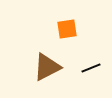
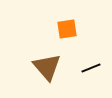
brown triangle: rotated 44 degrees counterclockwise
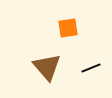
orange square: moved 1 px right, 1 px up
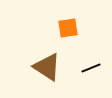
brown triangle: rotated 16 degrees counterclockwise
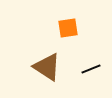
black line: moved 1 px down
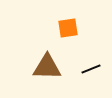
brown triangle: rotated 32 degrees counterclockwise
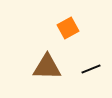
orange square: rotated 20 degrees counterclockwise
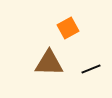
brown triangle: moved 2 px right, 4 px up
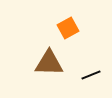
black line: moved 6 px down
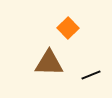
orange square: rotated 15 degrees counterclockwise
